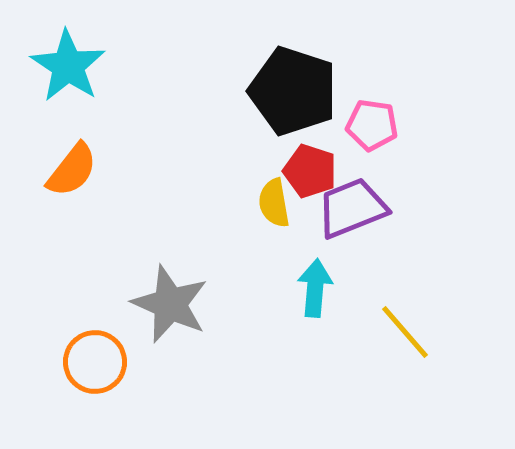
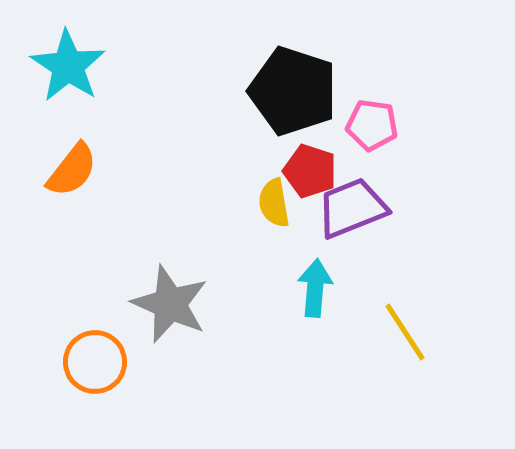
yellow line: rotated 8 degrees clockwise
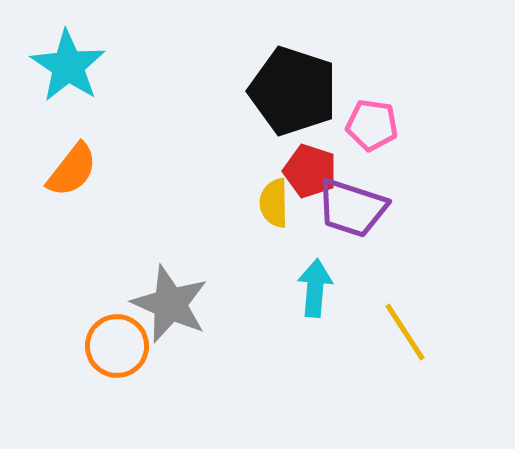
yellow semicircle: rotated 9 degrees clockwise
purple trapezoid: rotated 140 degrees counterclockwise
orange circle: moved 22 px right, 16 px up
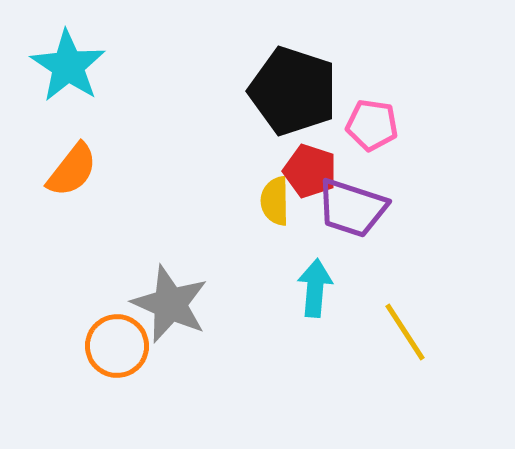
yellow semicircle: moved 1 px right, 2 px up
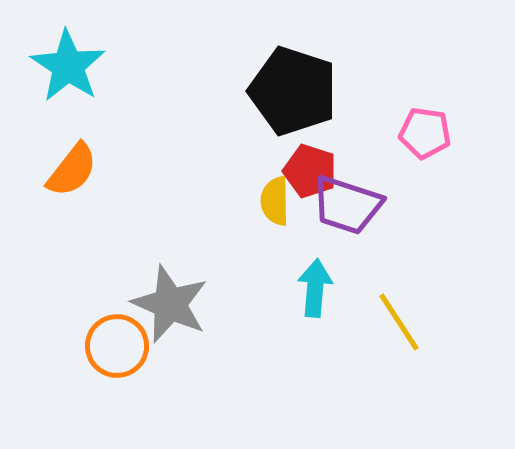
pink pentagon: moved 53 px right, 8 px down
purple trapezoid: moved 5 px left, 3 px up
yellow line: moved 6 px left, 10 px up
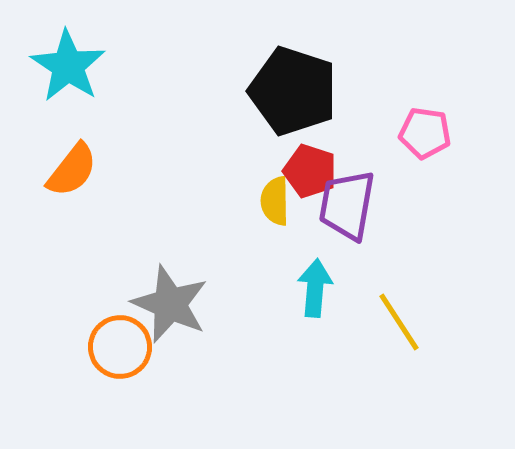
purple trapezoid: rotated 82 degrees clockwise
orange circle: moved 3 px right, 1 px down
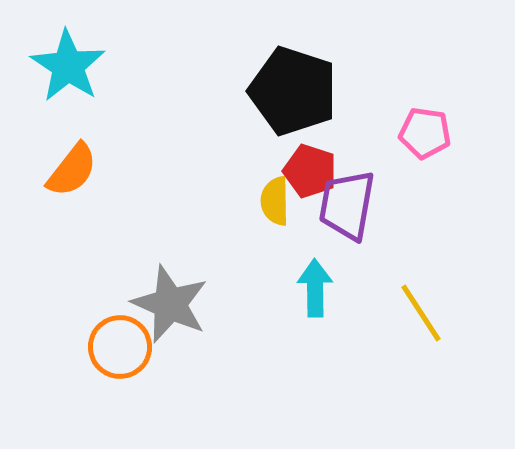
cyan arrow: rotated 6 degrees counterclockwise
yellow line: moved 22 px right, 9 px up
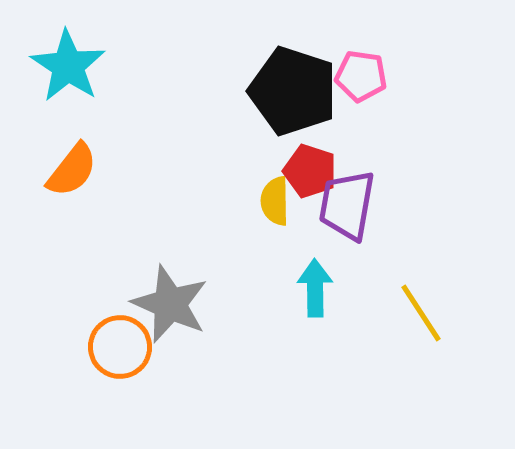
pink pentagon: moved 64 px left, 57 px up
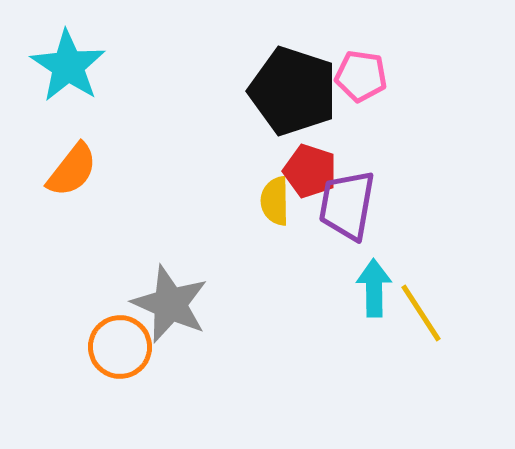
cyan arrow: moved 59 px right
